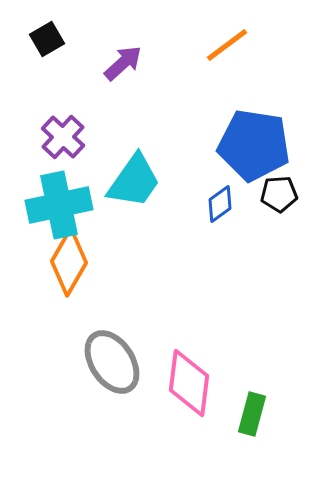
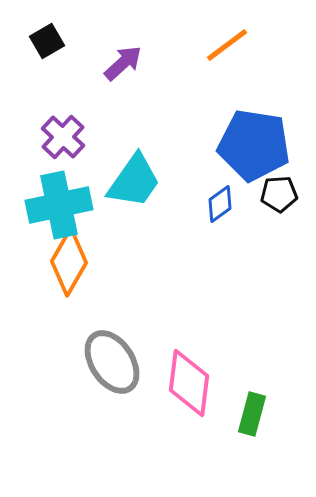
black square: moved 2 px down
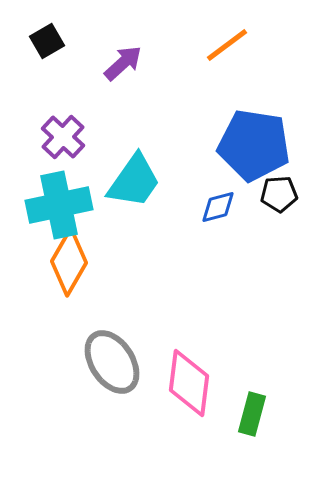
blue diamond: moved 2 px left, 3 px down; rotated 21 degrees clockwise
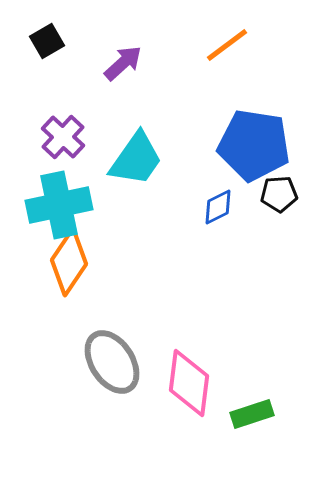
cyan trapezoid: moved 2 px right, 22 px up
blue diamond: rotated 12 degrees counterclockwise
orange diamond: rotated 4 degrees clockwise
green rectangle: rotated 57 degrees clockwise
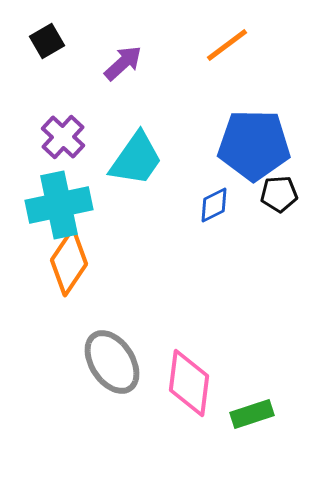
blue pentagon: rotated 8 degrees counterclockwise
blue diamond: moved 4 px left, 2 px up
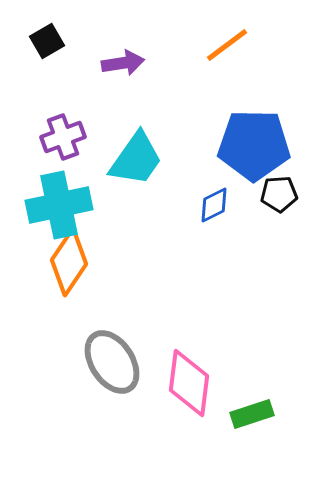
purple arrow: rotated 33 degrees clockwise
purple cross: rotated 27 degrees clockwise
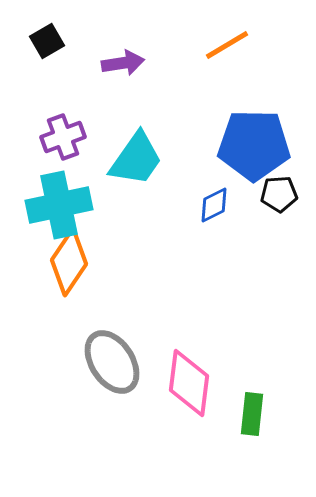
orange line: rotated 6 degrees clockwise
green rectangle: rotated 66 degrees counterclockwise
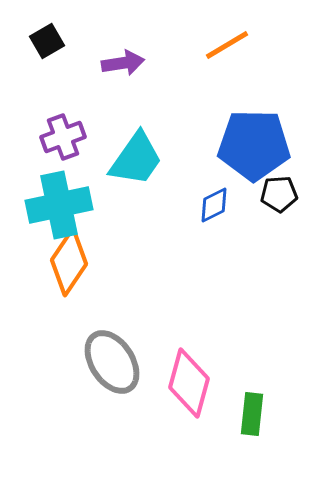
pink diamond: rotated 8 degrees clockwise
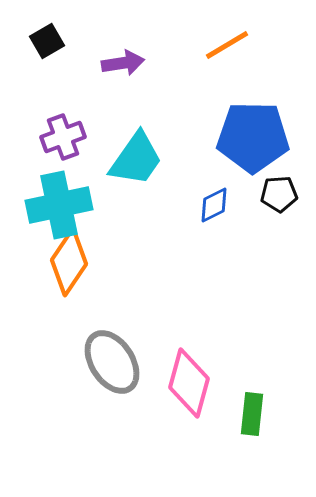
blue pentagon: moved 1 px left, 8 px up
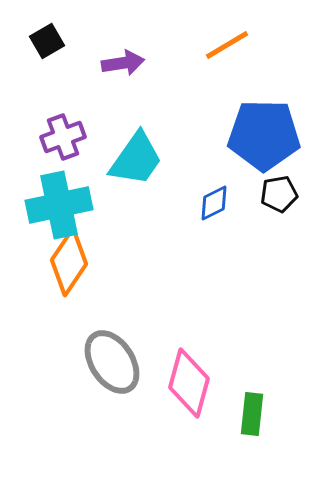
blue pentagon: moved 11 px right, 2 px up
black pentagon: rotated 6 degrees counterclockwise
blue diamond: moved 2 px up
